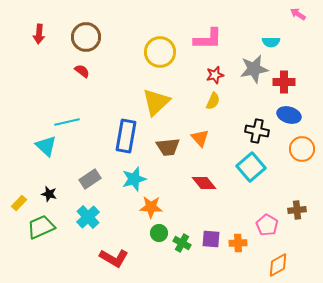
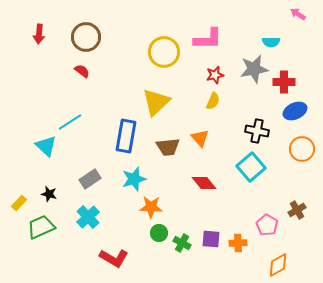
yellow circle: moved 4 px right
blue ellipse: moved 6 px right, 4 px up; rotated 40 degrees counterclockwise
cyan line: moved 3 px right; rotated 20 degrees counterclockwise
brown cross: rotated 24 degrees counterclockwise
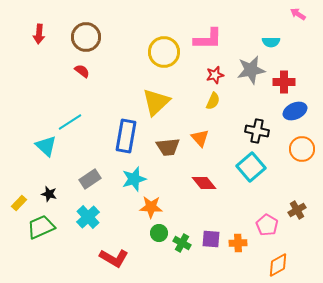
gray star: moved 3 px left, 1 px down
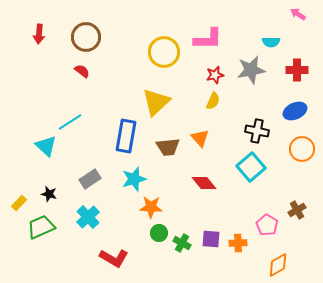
red cross: moved 13 px right, 12 px up
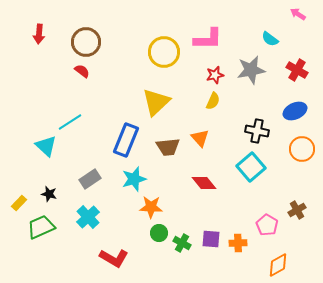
brown circle: moved 5 px down
cyan semicircle: moved 1 px left, 3 px up; rotated 36 degrees clockwise
red cross: rotated 30 degrees clockwise
blue rectangle: moved 4 px down; rotated 12 degrees clockwise
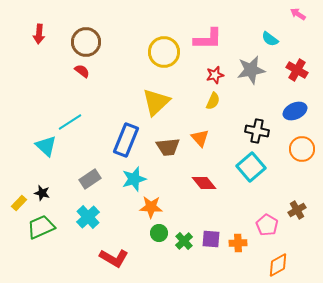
black star: moved 7 px left, 1 px up
green cross: moved 2 px right, 2 px up; rotated 18 degrees clockwise
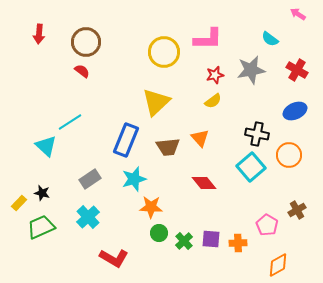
yellow semicircle: rotated 30 degrees clockwise
black cross: moved 3 px down
orange circle: moved 13 px left, 6 px down
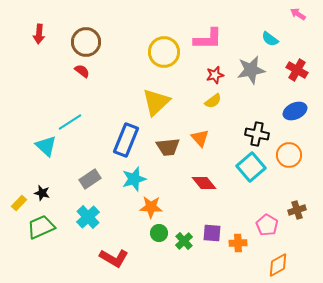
brown cross: rotated 12 degrees clockwise
purple square: moved 1 px right, 6 px up
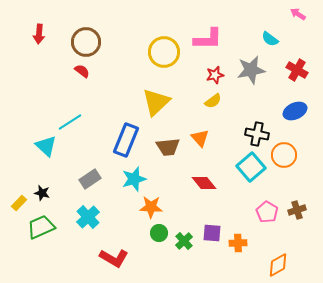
orange circle: moved 5 px left
pink pentagon: moved 13 px up
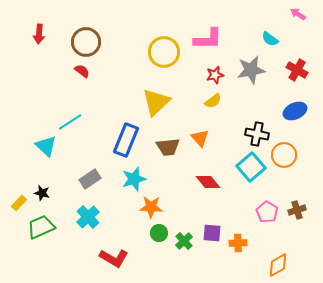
red diamond: moved 4 px right, 1 px up
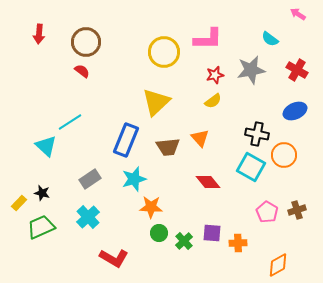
cyan square: rotated 20 degrees counterclockwise
